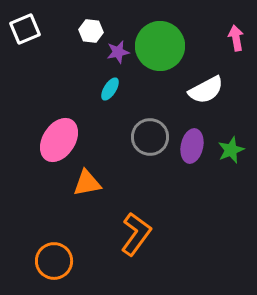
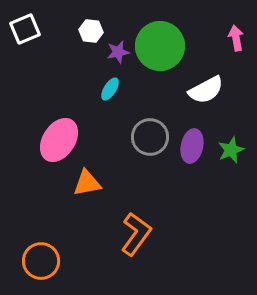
orange circle: moved 13 px left
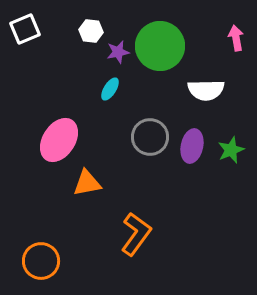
white semicircle: rotated 27 degrees clockwise
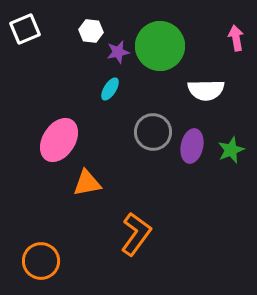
gray circle: moved 3 px right, 5 px up
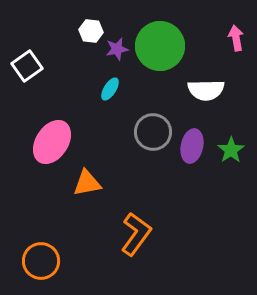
white square: moved 2 px right, 37 px down; rotated 12 degrees counterclockwise
purple star: moved 1 px left, 3 px up
pink ellipse: moved 7 px left, 2 px down
green star: rotated 12 degrees counterclockwise
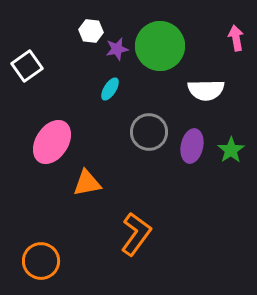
gray circle: moved 4 px left
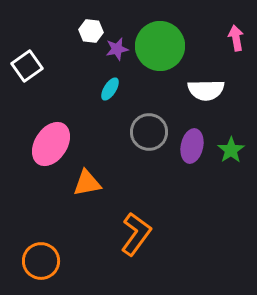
pink ellipse: moved 1 px left, 2 px down
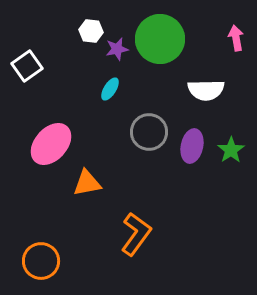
green circle: moved 7 px up
pink ellipse: rotated 9 degrees clockwise
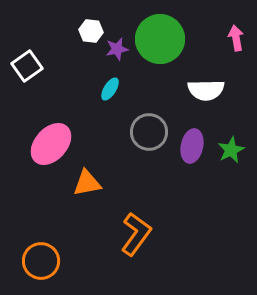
green star: rotated 8 degrees clockwise
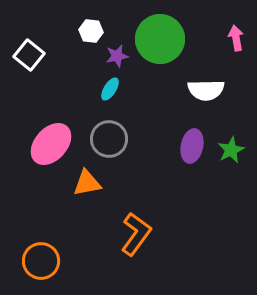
purple star: moved 7 px down
white square: moved 2 px right, 11 px up; rotated 16 degrees counterclockwise
gray circle: moved 40 px left, 7 px down
